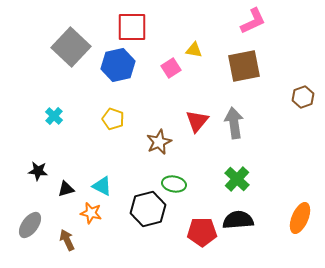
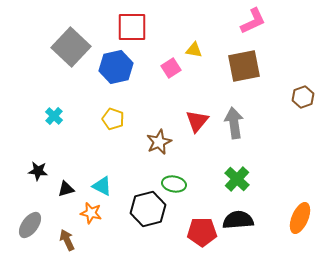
blue hexagon: moved 2 px left, 2 px down
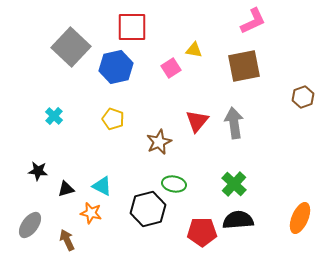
green cross: moved 3 px left, 5 px down
